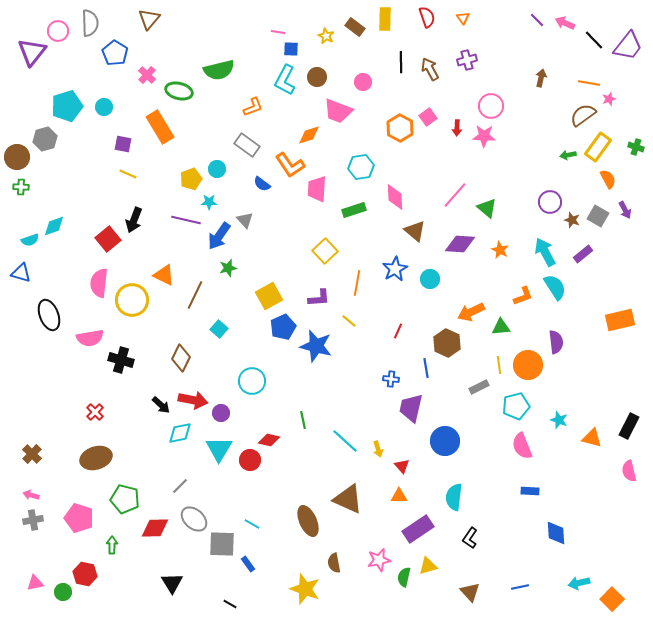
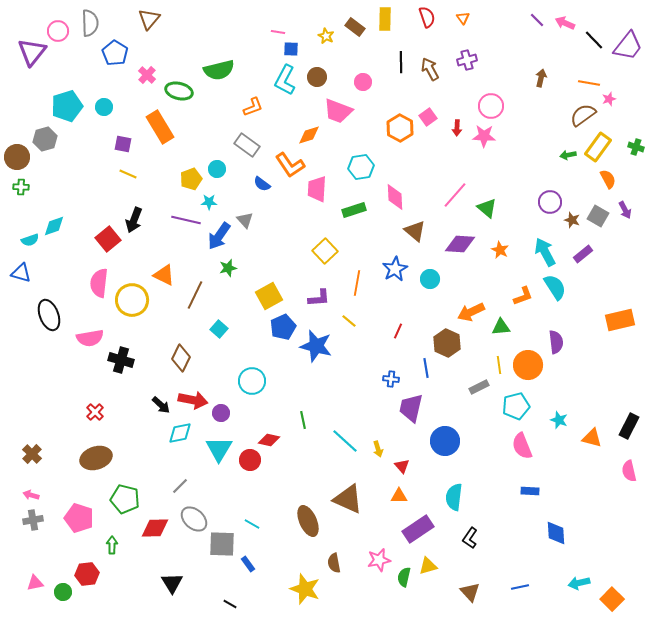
red hexagon at (85, 574): moved 2 px right; rotated 20 degrees counterclockwise
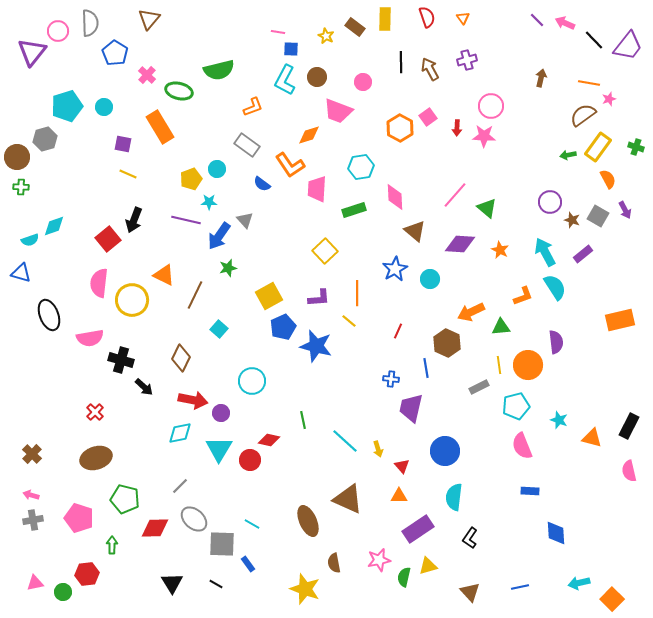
orange line at (357, 283): moved 10 px down; rotated 10 degrees counterclockwise
black arrow at (161, 405): moved 17 px left, 18 px up
blue circle at (445, 441): moved 10 px down
black line at (230, 604): moved 14 px left, 20 px up
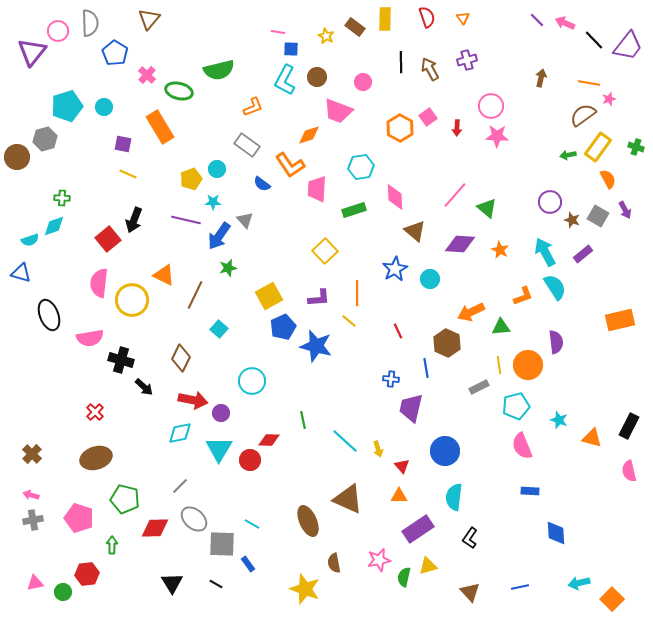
pink star at (484, 136): moved 13 px right
green cross at (21, 187): moved 41 px right, 11 px down
cyan star at (209, 202): moved 4 px right
red line at (398, 331): rotated 49 degrees counterclockwise
red diamond at (269, 440): rotated 10 degrees counterclockwise
